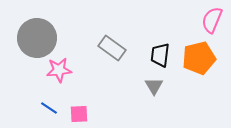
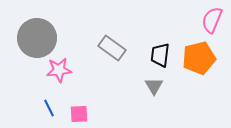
blue line: rotated 30 degrees clockwise
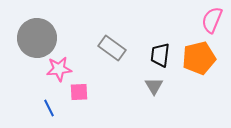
pink star: moved 1 px up
pink square: moved 22 px up
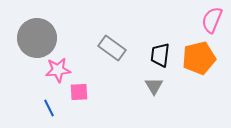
pink star: moved 1 px left, 1 px down
